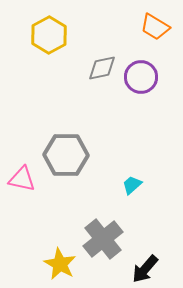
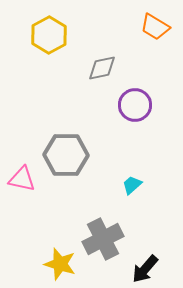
purple circle: moved 6 px left, 28 px down
gray cross: rotated 12 degrees clockwise
yellow star: rotated 12 degrees counterclockwise
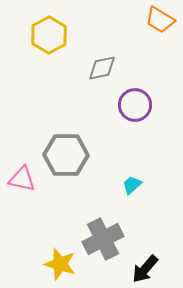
orange trapezoid: moved 5 px right, 7 px up
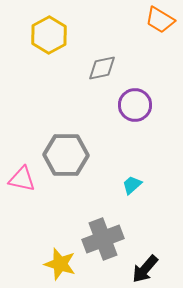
gray cross: rotated 6 degrees clockwise
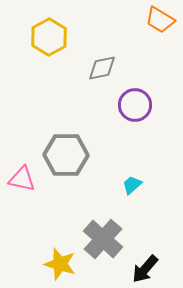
yellow hexagon: moved 2 px down
gray cross: rotated 27 degrees counterclockwise
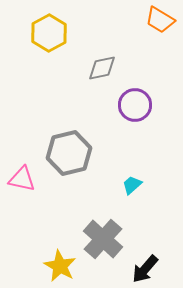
yellow hexagon: moved 4 px up
gray hexagon: moved 3 px right, 2 px up; rotated 15 degrees counterclockwise
yellow star: moved 2 px down; rotated 12 degrees clockwise
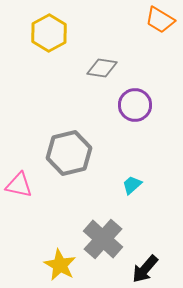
gray diamond: rotated 20 degrees clockwise
pink triangle: moved 3 px left, 6 px down
yellow star: moved 1 px up
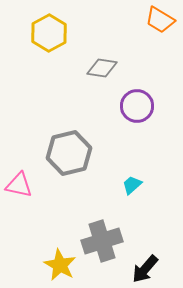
purple circle: moved 2 px right, 1 px down
gray cross: moved 1 px left, 2 px down; rotated 30 degrees clockwise
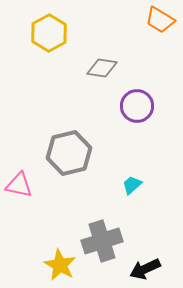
black arrow: rotated 24 degrees clockwise
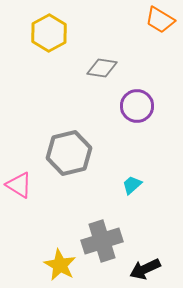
pink triangle: rotated 20 degrees clockwise
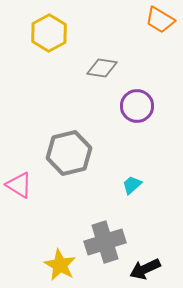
gray cross: moved 3 px right, 1 px down
